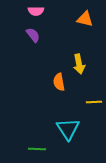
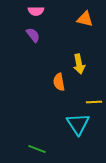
cyan triangle: moved 10 px right, 5 px up
green line: rotated 18 degrees clockwise
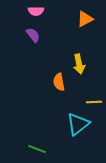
orange triangle: rotated 42 degrees counterclockwise
cyan triangle: rotated 25 degrees clockwise
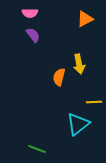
pink semicircle: moved 6 px left, 2 px down
orange semicircle: moved 5 px up; rotated 24 degrees clockwise
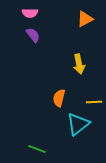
orange semicircle: moved 21 px down
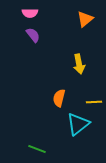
orange triangle: rotated 12 degrees counterclockwise
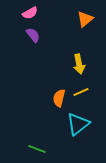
pink semicircle: rotated 28 degrees counterclockwise
yellow line: moved 13 px left, 10 px up; rotated 21 degrees counterclockwise
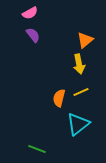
orange triangle: moved 21 px down
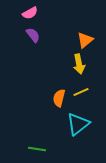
green line: rotated 12 degrees counterclockwise
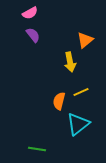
yellow arrow: moved 9 px left, 2 px up
orange semicircle: moved 3 px down
